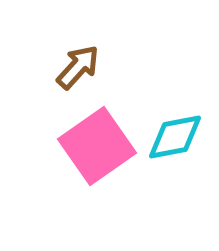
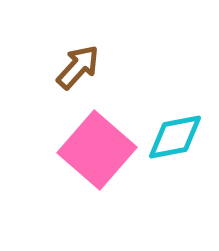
pink square: moved 4 px down; rotated 14 degrees counterclockwise
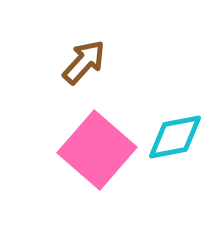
brown arrow: moved 6 px right, 5 px up
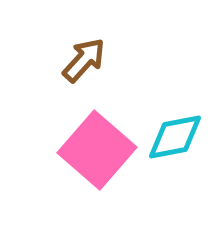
brown arrow: moved 2 px up
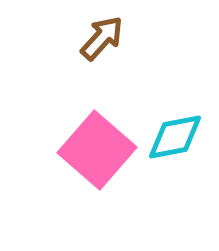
brown arrow: moved 18 px right, 22 px up
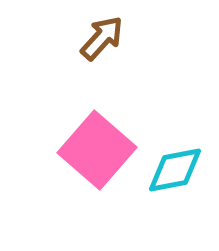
cyan diamond: moved 33 px down
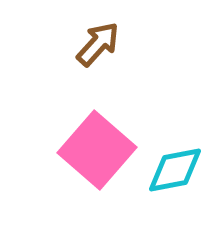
brown arrow: moved 4 px left, 6 px down
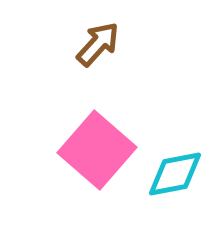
cyan diamond: moved 4 px down
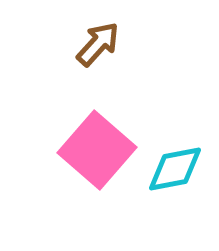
cyan diamond: moved 5 px up
